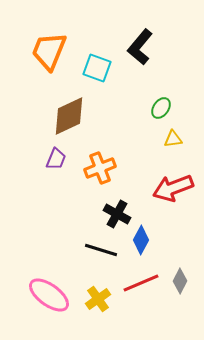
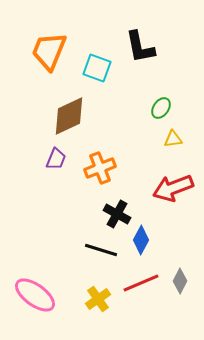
black L-shape: rotated 51 degrees counterclockwise
pink ellipse: moved 14 px left
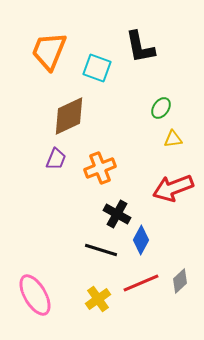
gray diamond: rotated 20 degrees clockwise
pink ellipse: rotated 24 degrees clockwise
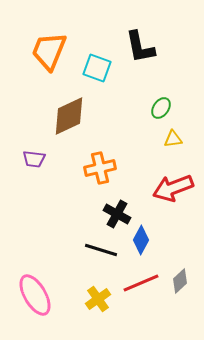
purple trapezoid: moved 22 px left; rotated 75 degrees clockwise
orange cross: rotated 8 degrees clockwise
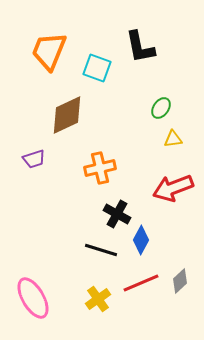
brown diamond: moved 2 px left, 1 px up
purple trapezoid: rotated 25 degrees counterclockwise
pink ellipse: moved 2 px left, 3 px down
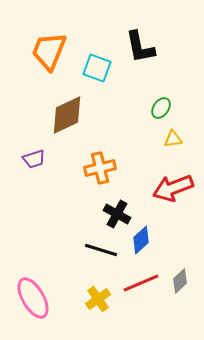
blue diamond: rotated 20 degrees clockwise
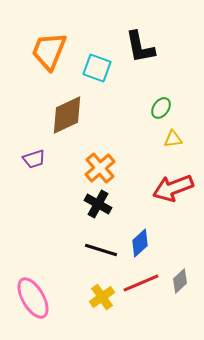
orange cross: rotated 28 degrees counterclockwise
black cross: moved 19 px left, 10 px up
blue diamond: moved 1 px left, 3 px down
yellow cross: moved 4 px right, 2 px up
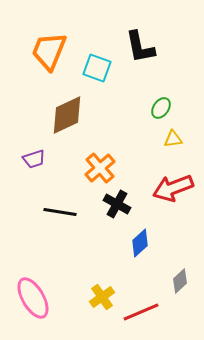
black cross: moved 19 px right
black line: moved 41 px left, 38 px up; rotated 8 degrees counterclockwise
red line: moved 29 px down
